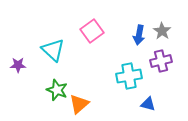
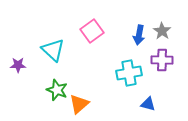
purple cross: moved 1 px right, 1 px up; rotated 15 degrees clockwise
cyan cross: moved 3 px up
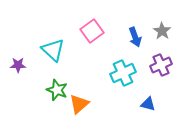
blue arrow: moved 4 px left, 2 px down; rotated 30 degrees counterclockwise
purple cross: moved 1 px left, 5 px down; rotated 25 degrees counterclockwise
cyan cross: moved 6 px left; rotated 15 degrees counterclockwise
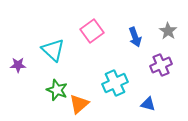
gray star: moved 6 px right
cyan cross: moved 8 px left, 10 px down
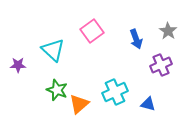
blue arrow: moved 1 px right, 2 px down
cyan cross: moved 9 px down
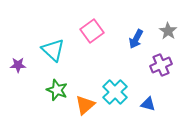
blue arrow: rotated 48 degrees clockwise
cyan cross: rotated 20 degrees counterclockwise
orange triangle: moved 6 px right, 1 px down
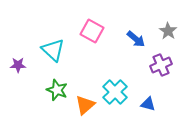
pink square: rotated 25 degrees counterclockwise
blue arrow: rotated 78 degrees counterclockwise
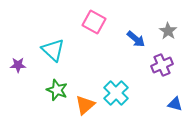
pink square: moved 2 px right, 9 px up
purple cross: moved 1 px right
cyan cross: moved 1 px right, 1 px down
blue triangle: moved 27 px right
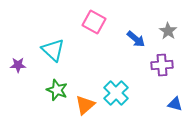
purple cross: rotated 20 degrees clockwise
